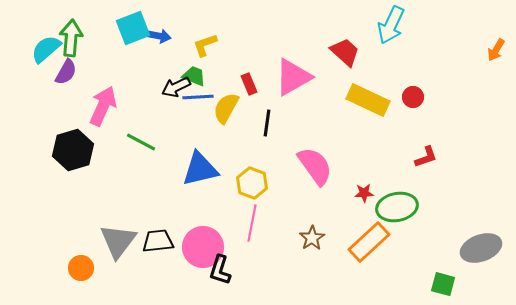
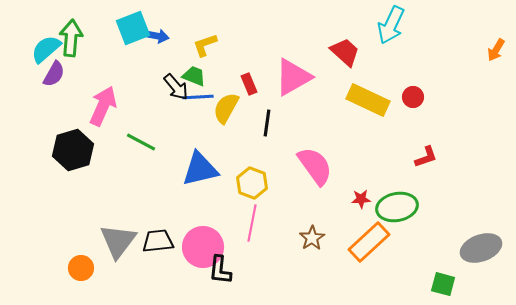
blue arrow: moved 2 px left
purple semicircle: moved 12 px left, 2 px down
black arrow: rotated 104 degrees counterclockwise
red star: moved 3 px left, 6 px down
black L-shape: rotated 12 degrees counterclockwise
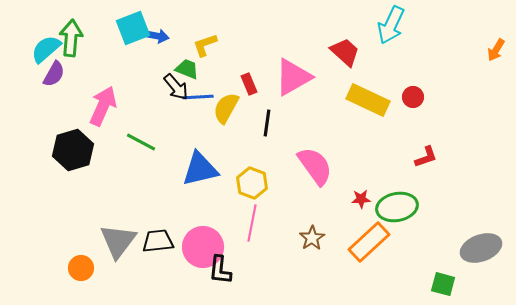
green trapezoid: moved 7 px left, 7 px up
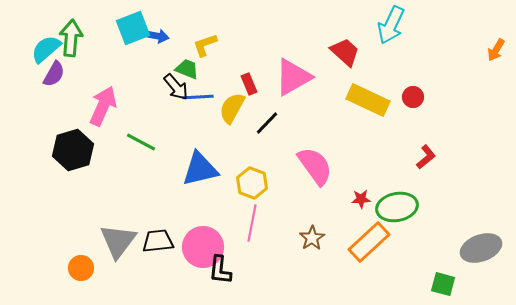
yellow semicircle: moved 6 px right
black line: rotated 36 degrees clockwise
red L-shape: rotated 20 degrees counterclockwise
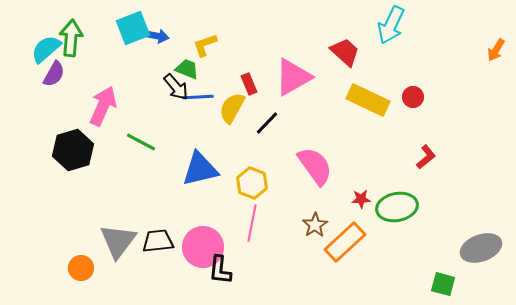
brown star: moved 3 px right, 13 px up
orange rectangle: moved 24 px left
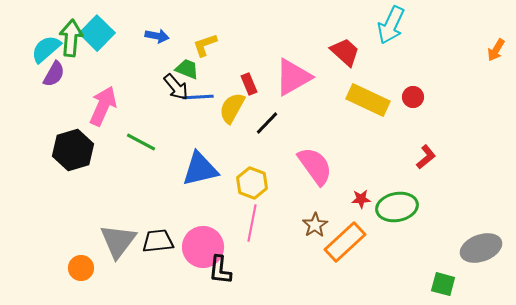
cyan square: moved 36 px left, 5 px down; rotated 24 degrees counterclockwise
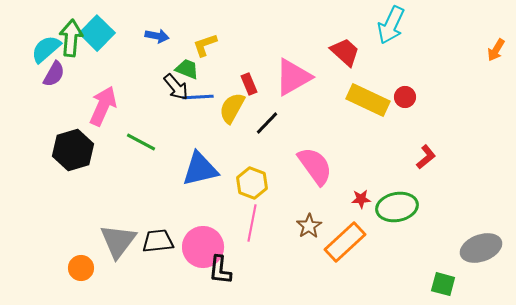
red circle: moved 8 px left
brown star: moved 6 px left, 1 px down
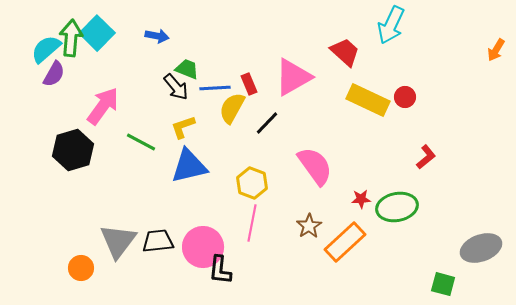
yellow L-shape: moved 22 px left, 82 px down
blue line: moved 17 px right, 9 px up
pink arrow: rotated 12 degrees clockwise
blue triangle: moved 11 px left, 3 px up
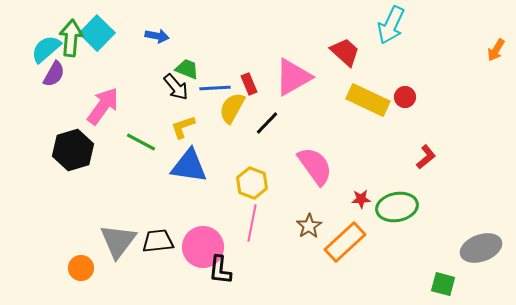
blue triangle: rotated 21 degrees clockwise
